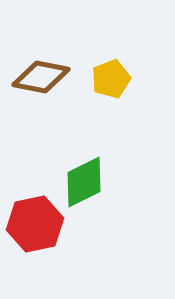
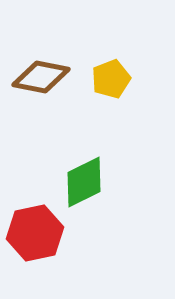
red hexagon: moved 9 px down
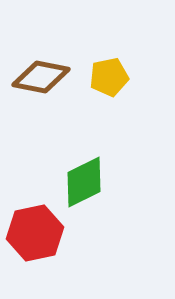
yellow pentagon: moved 2 px left, 2 px up; rotated 9 degrees clockwise
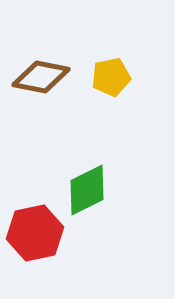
yellow pentagon: moved 2 px right
green diamond: moved 3 px right, 8 px down
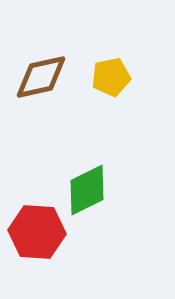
brown diamond: rotated 24 degrees counterclockwise
red hexagon: moved 2 px right, 1 px up; rotated 16 degrees clockwise
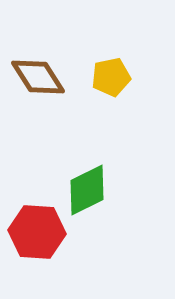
brown diamond: moved 3 px left; rotated 70 degrees clockwise
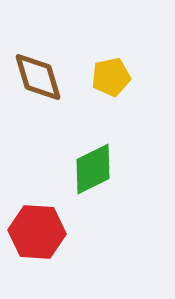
brown diamond: rotated 16 degrees clockwise
green diamond: moved 6 px right, 21 px up
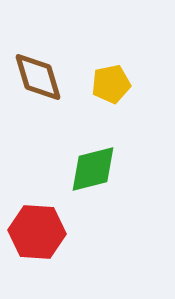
yellow pentagon: moved 7 px down
green diamond: rotated 12 degrees clockwise
